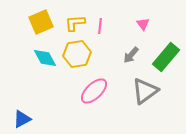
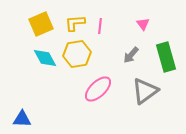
yellow square: moved 2 px down
green rectangle: rotated 56 degrees counterclockwise
pink ellipse: moved 4 px right, 2 px up
blue triangle: rotated 30 degrees clockwise
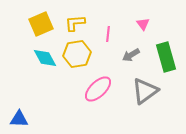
pink line: moved 8 px right, 8 px down
gray arrow: rotated 18 degrees clockwise
blue triangle: moved 3 px left
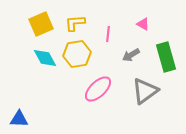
pink triangle: rotated 24 degrees counterclockwise
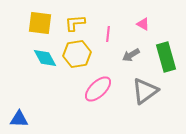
yellow square: moved 1 px left, 1 px up; rotated 30 degrees clockwise
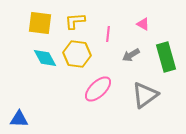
yellow L-shape: moved 2 px up
yellow hexagon: rotated 16 degrees clockwise
gray triangle: moved 4 px down
